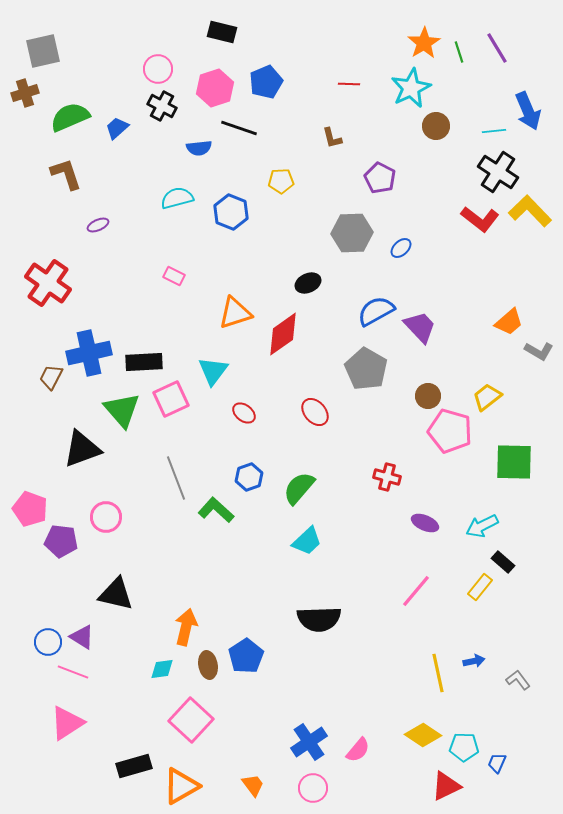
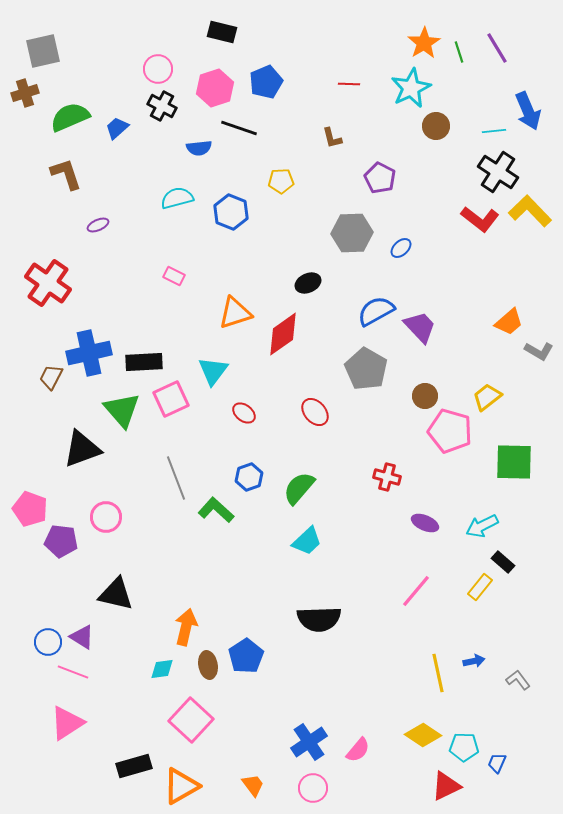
brown circle at (428, 396): moved 3 px left
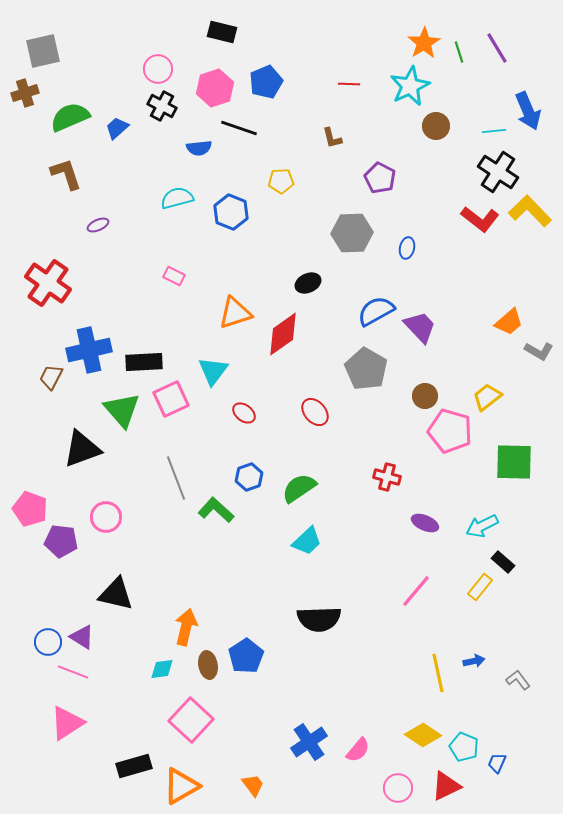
cyan star at (411, 88): moved 1 px left, 2 px up
blue ellipse at (401, 248): moved 6 px right; rotated 35 degrees counterclockwise
blue cross at (89, 353): moved 3 px up
green semicircle at (299, 488): rotated 15 degrees clockwise
cyan pentagon at (464, 747): rotated 20 degrees clockwise
pink circle at (313, 788): moved 85 px right
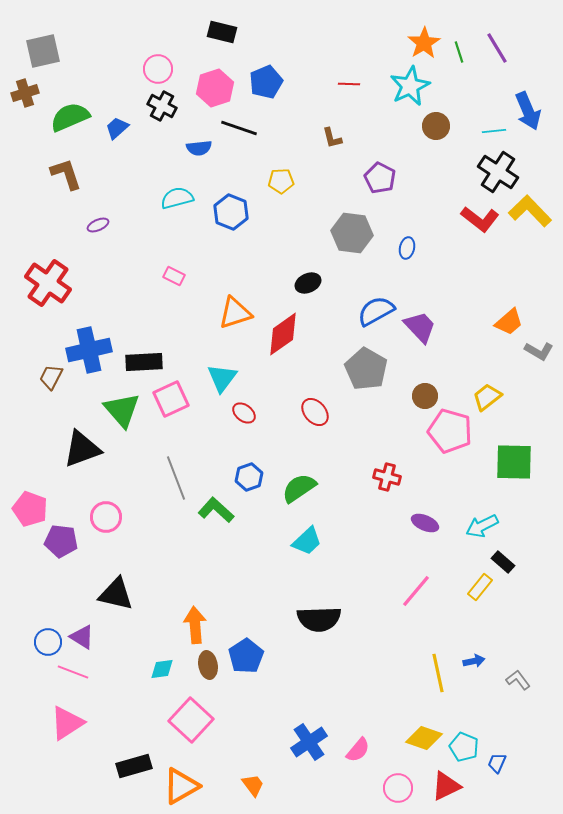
gray hexagon at (352, 233): rotated 9 degrees clockwise
cyan triangle at (213, 371): moved 9 px right, 7 px down
orange arrow at (186, 627): moved 9 px right, 2 px up; rotated 18 degrees counterclockwise
yellow diamond at (423, 735): moved 1 px right, 3 px down; rotated 15 degrees counterclockwise
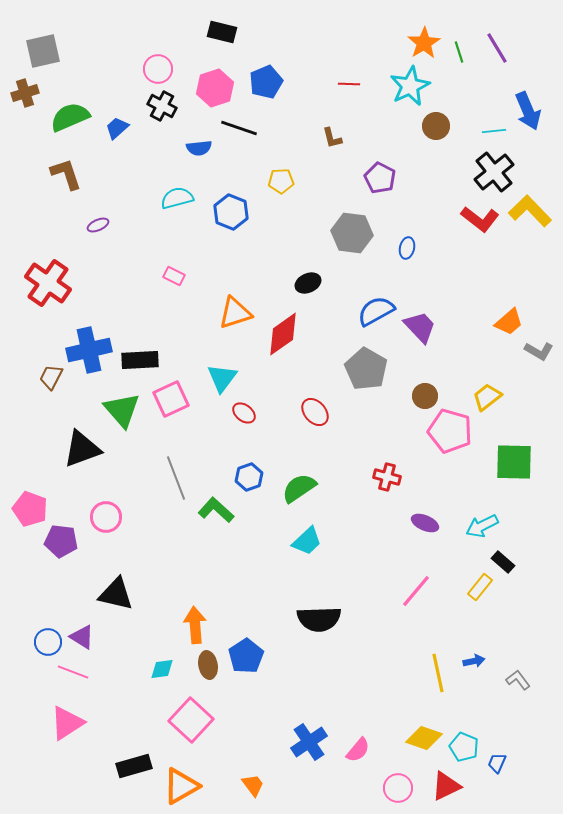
black cross at (498, 172): moved 4 px left; rotated 18 degrees clockwise
black rectangle at (144, 362): moved 4 px left, 2 px up
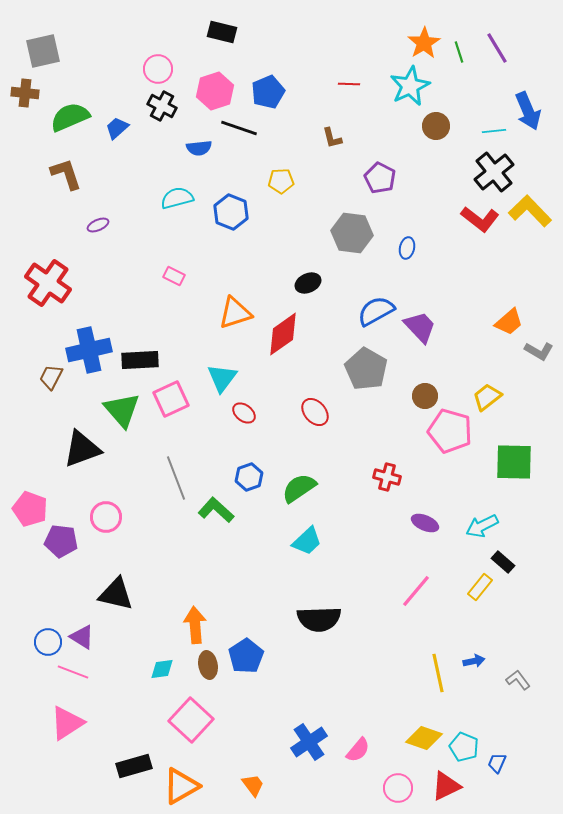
blue pentagon at (266, 82): moved 2 px right, 10 px down
pink hexagon at (215, 88): moved 3 px down
brown cross at (25, 93): rotated 24 degrees clockwise
